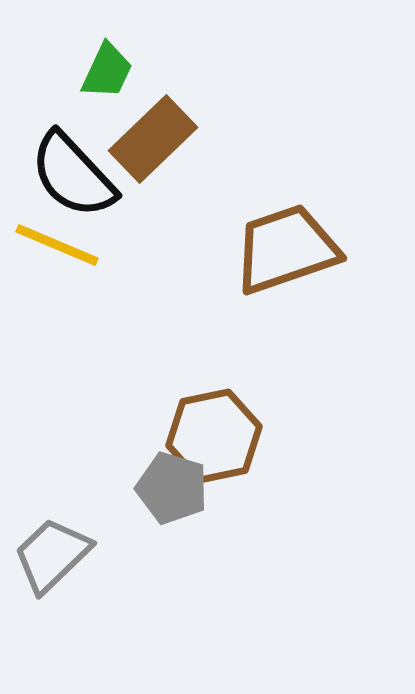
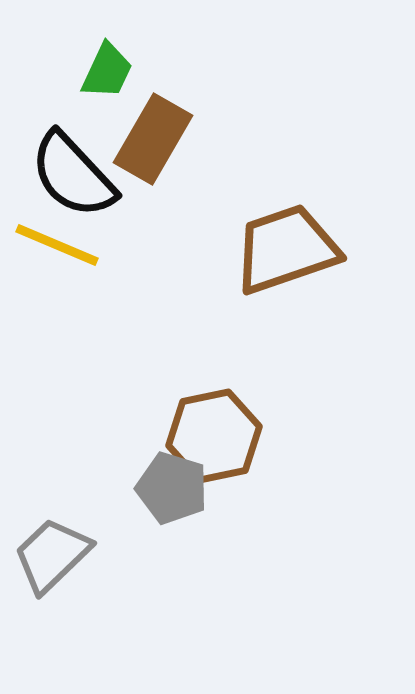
brown rectangle: rotated 16 degrees counterclockwise
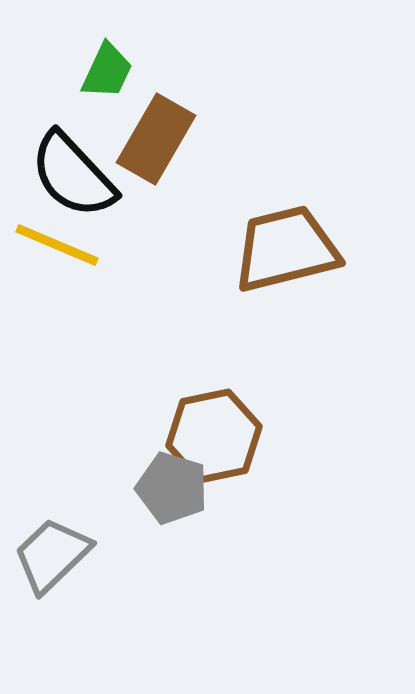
brown rectangle: moved 3 px right
brown trapezoid: rotated 5 degrees clockwise
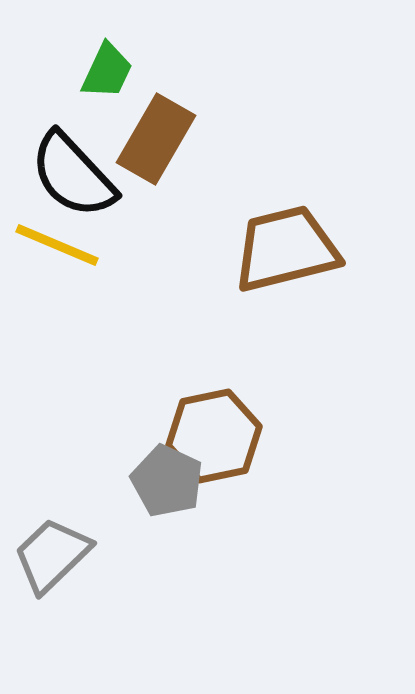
gray pentagon: moved 5 px left, 7 px up; rotated 8 degrees clockwise
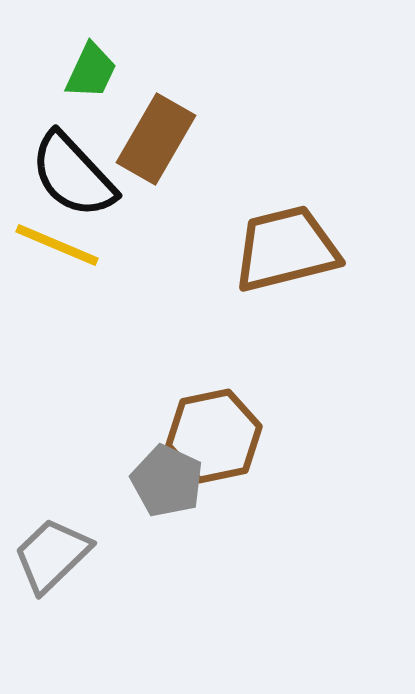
green trapezoid: moved 16 px left
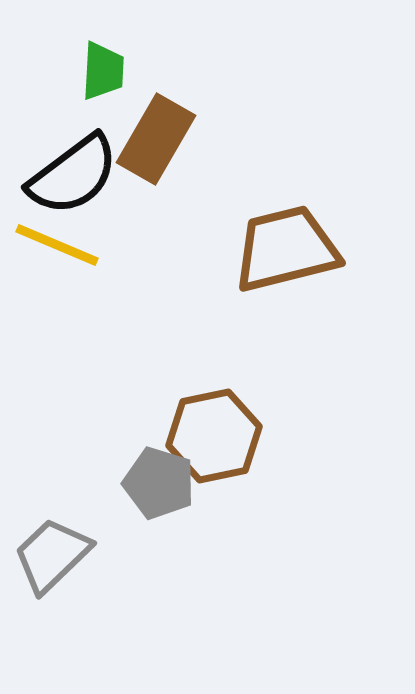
green trapezoid: moved 12 px right; rotated 22 degrees counterclockwise
black semicircle: rotated 84 degrees counterclockwise
gray pentagon: moved 8 px left, 2 px down; rotated 8 degrees counterclockwise
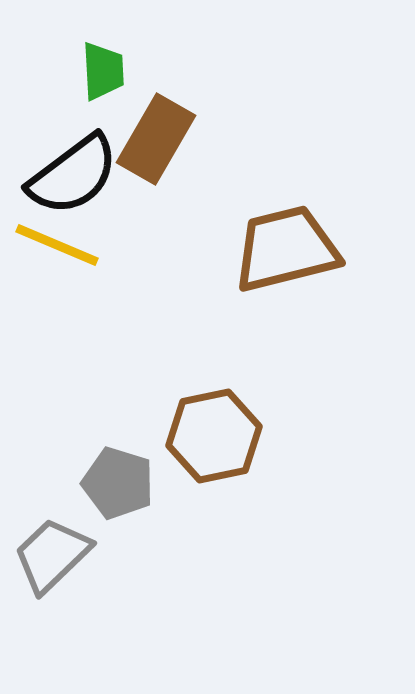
green trapezoid: rotated 6 degrees counterclockwise
gray pentagon: moved 41 px left
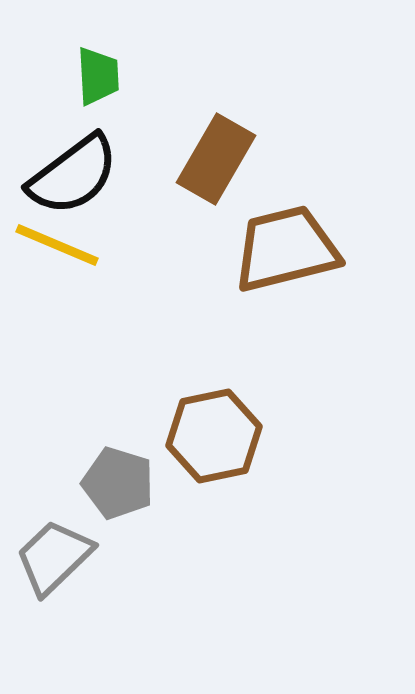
green trapezoid: moved 5 px left, 5 px down
brown rectangle: moved 60 px right, 20 px down
gray trapezoid: moved 2 px right, 2 px down
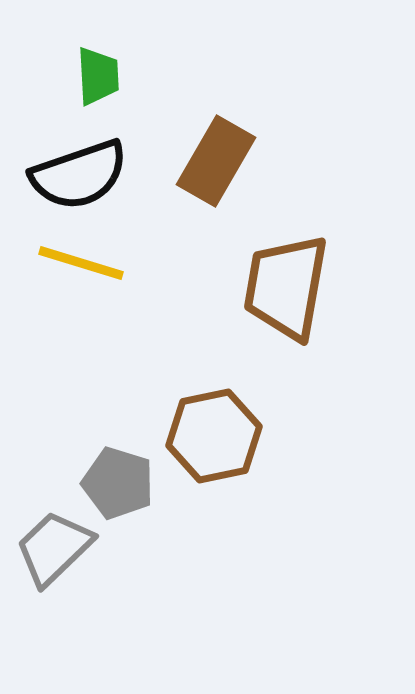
brown rectangle: moved 2 px down
black semicircle: moved 6 px right; rotated 18 degrees clockwise
yellow line: moved 24 px right, 18 px down; rotated 6 degrees counterclockwise
brown trapezoid: moved 38 px down; rotated 66 degrees counterclockwise
gray trapezoid: moved 9 px up
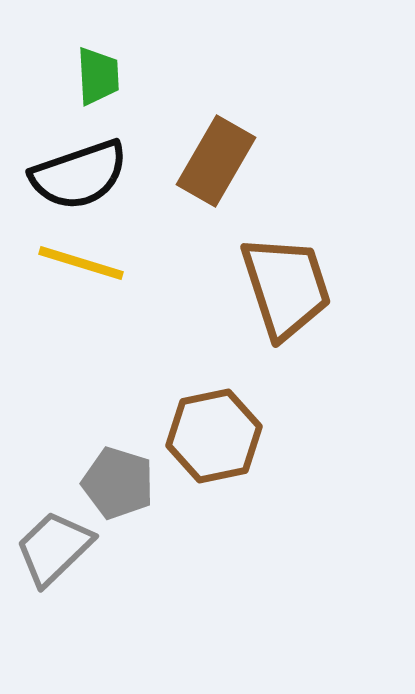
brown trapezoid: rotated 152 degrees clockwise
